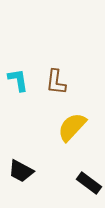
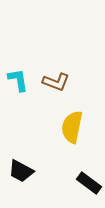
brown L-shape: rotated 76 degrees counterclockwise
yellow semicircle: rotated 32 degrees counterclockwise
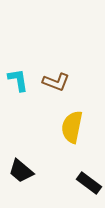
black trapezoid: rotated 12 degrees clockwise
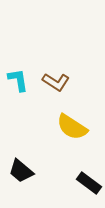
brown L-shape: rotated 12 degrees clockwise
yellow semicircle: rotated 68 degrees counterclockwise
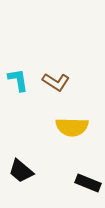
yellow semicircle: rotated 32 degrees counterclockwise
black rectangle: moved 1 px left; rotated 15 degrees counterclockwise
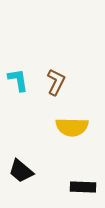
brown L-shape: rotated 96 degrees counterclockwise
black rectangle: moved 5 px left, 4 px down; rotated 20 degrees counterclockwise
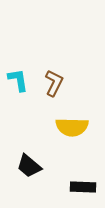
brown L-shape: moved 2 px left, 1 px down
black trapezoid: moved 8 px right, 5 px up
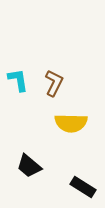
yellow semicircle: moved 1 px left, 4 px up
black rectangle: rotated 30 degrees clockwise
